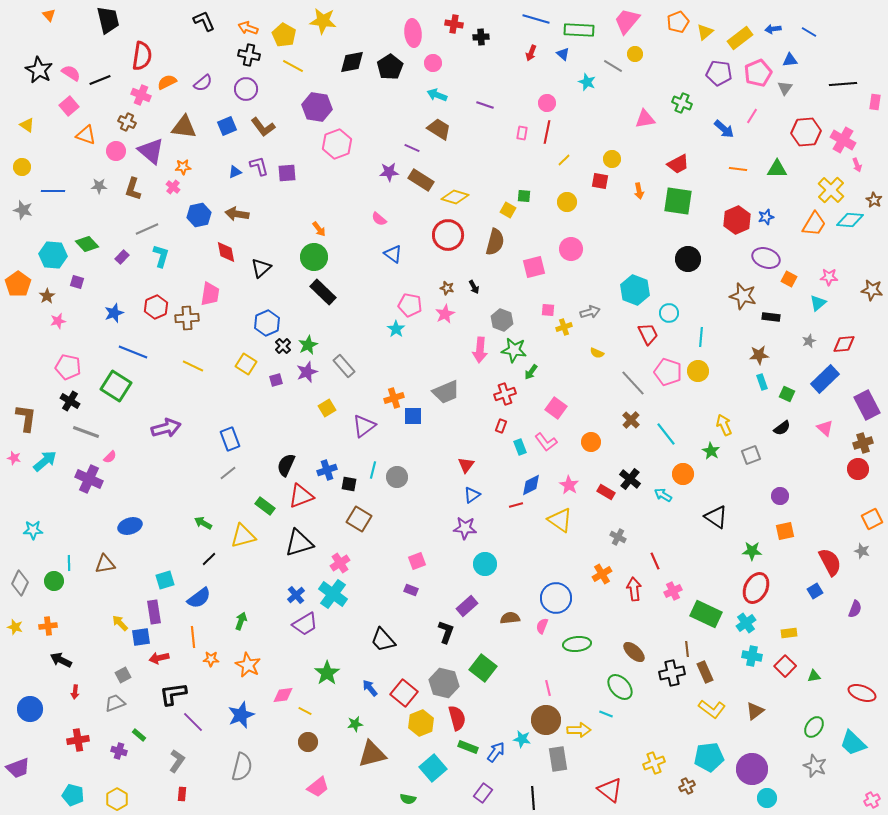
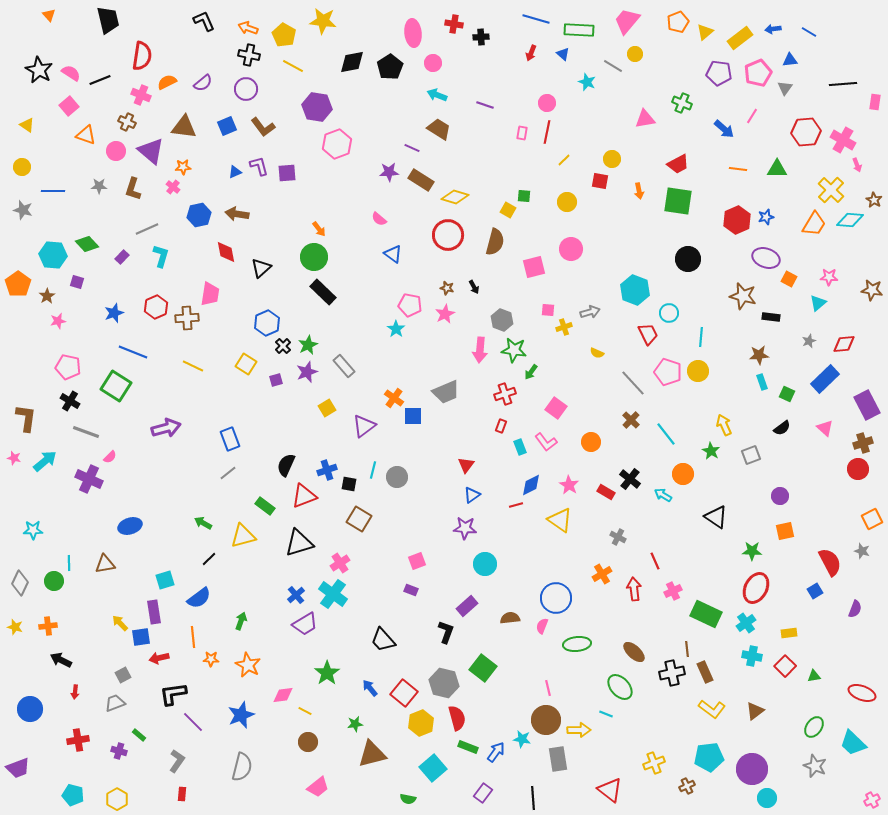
orange cross at (394, 398): rotated 36 degrees counterclockwise
red triangle at (301, 496): moved 3 px right
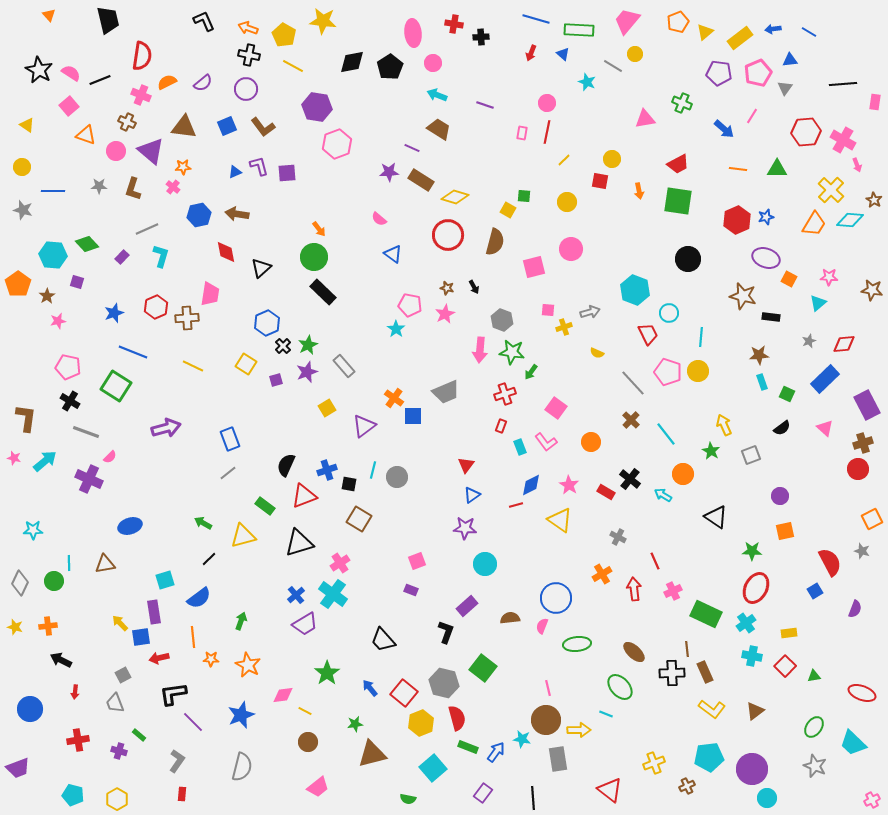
green star at (514, 350): moved 2 px left, 2 px down
black cross at (672, 673): rotated 10 degrees clockwise
gray trapezoid at (115, 703): rotated 90 degrees counterclockwise
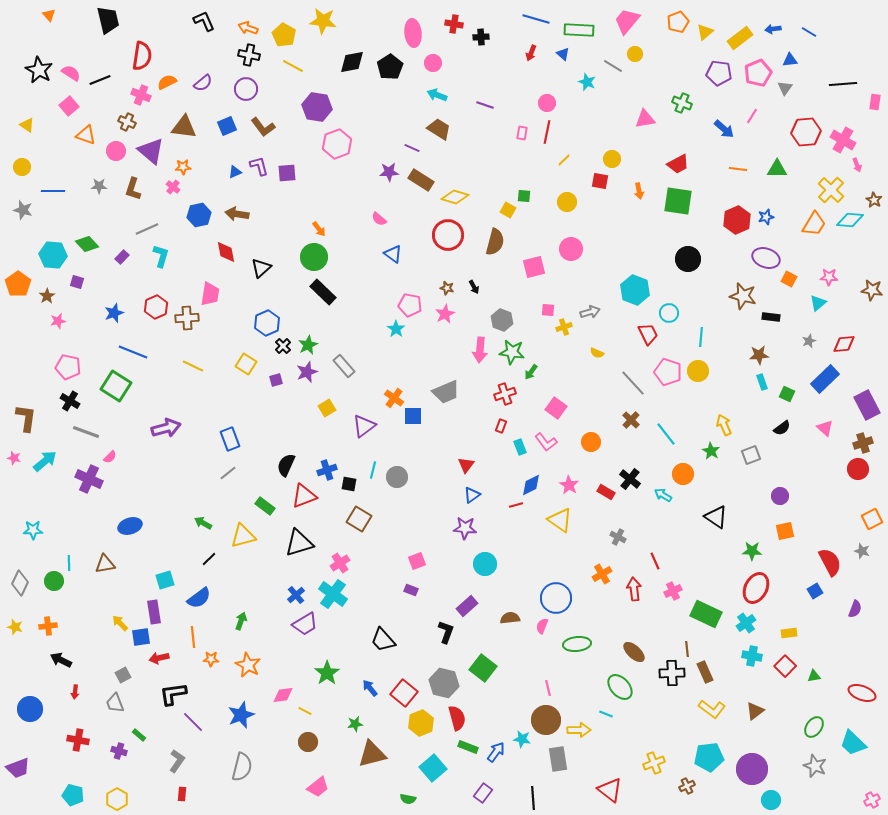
red cross at (78, 740): rotated 20 degrees clockwise
cyan circle at (767, 798): moved 4 px right, 2 px down
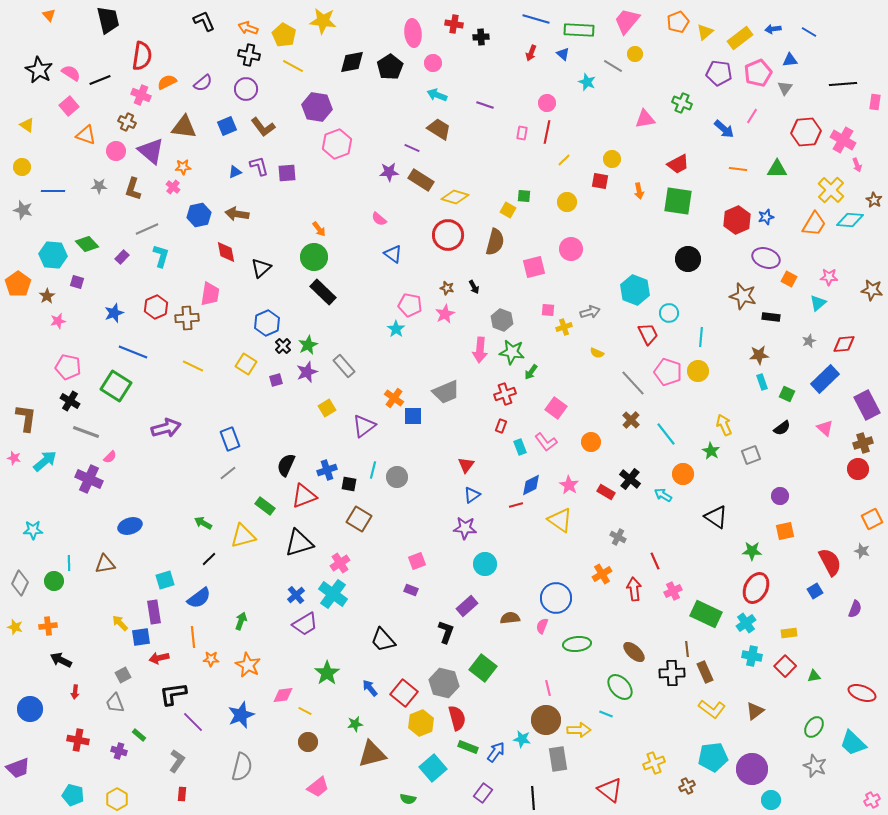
cyan pentagon at (709, 757): moved 4 px right
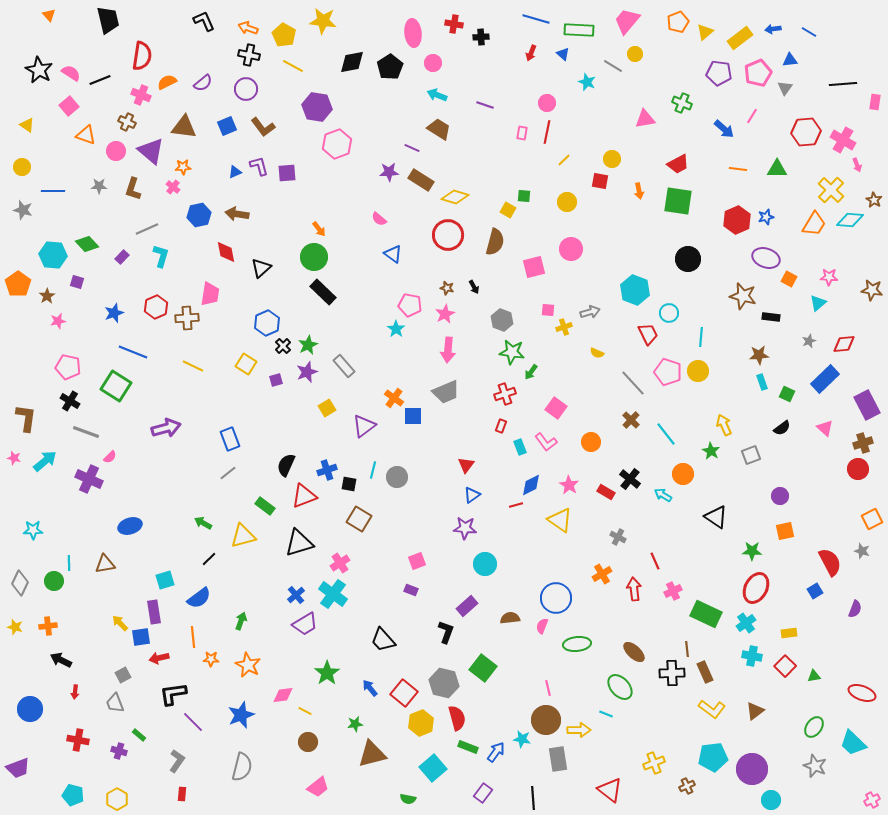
pink arrow at (480, 350): moved 32 px left
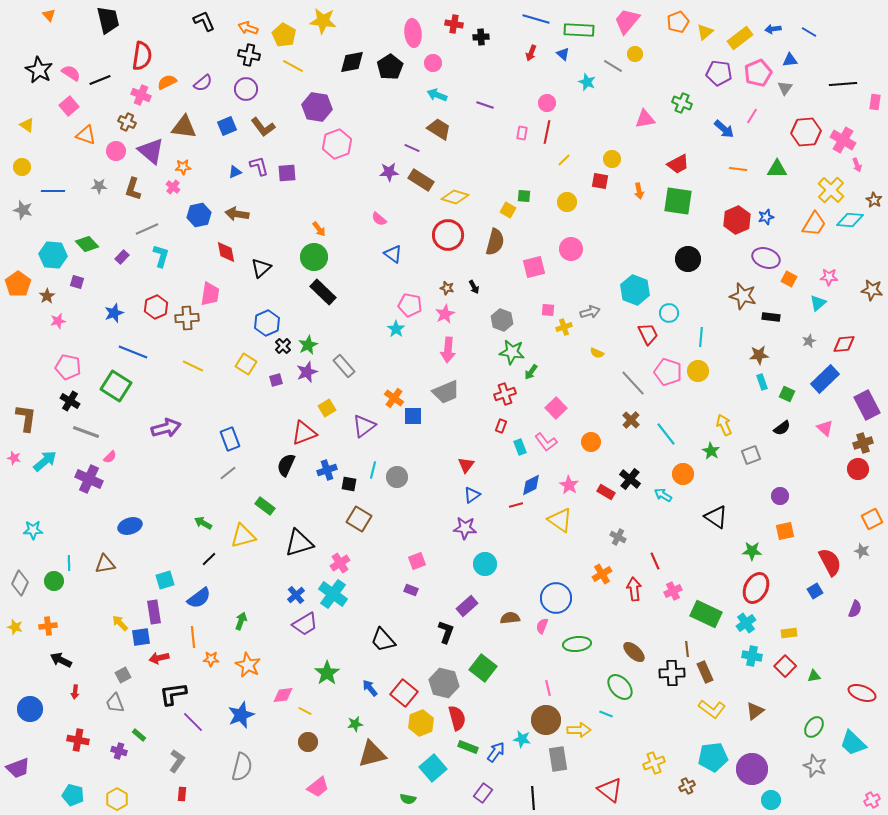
pink square at (556, 408): rotated 10 degrees clockwise
red triangle at (304, 496): moved 63 px up
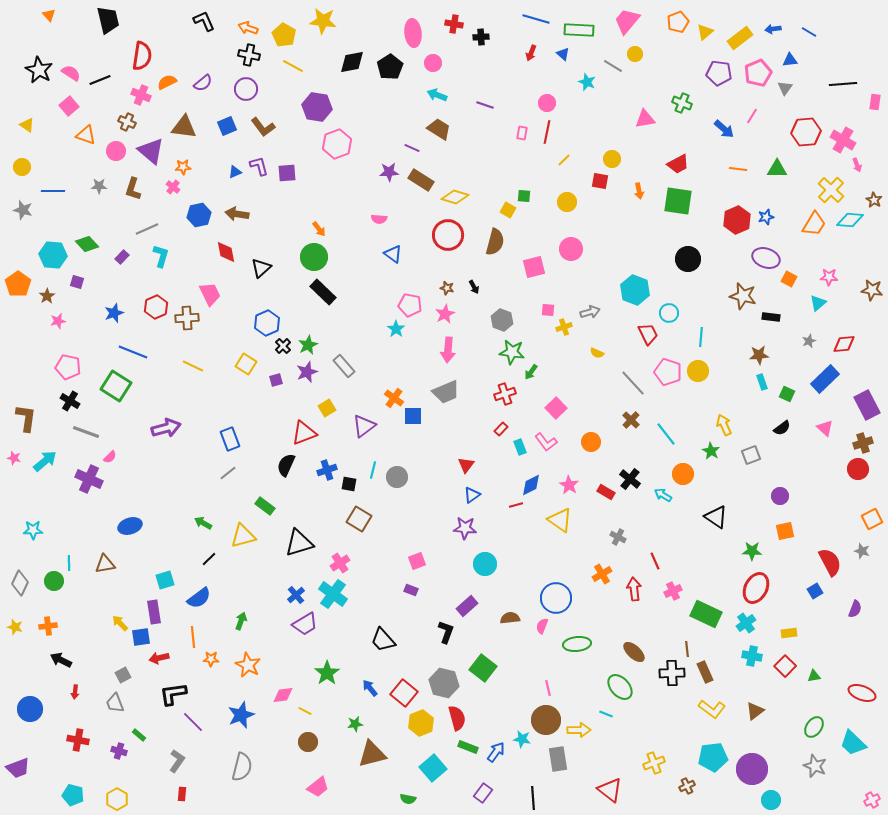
pink semicircle at (379, 219): rotated 35 degrees counterclockwise
pink trapezoid at (210, 294): rotated 35 degrees counterclockwise
red rectangle at (501, 426): moved 3 px down; rotated 24 degrees clockwise
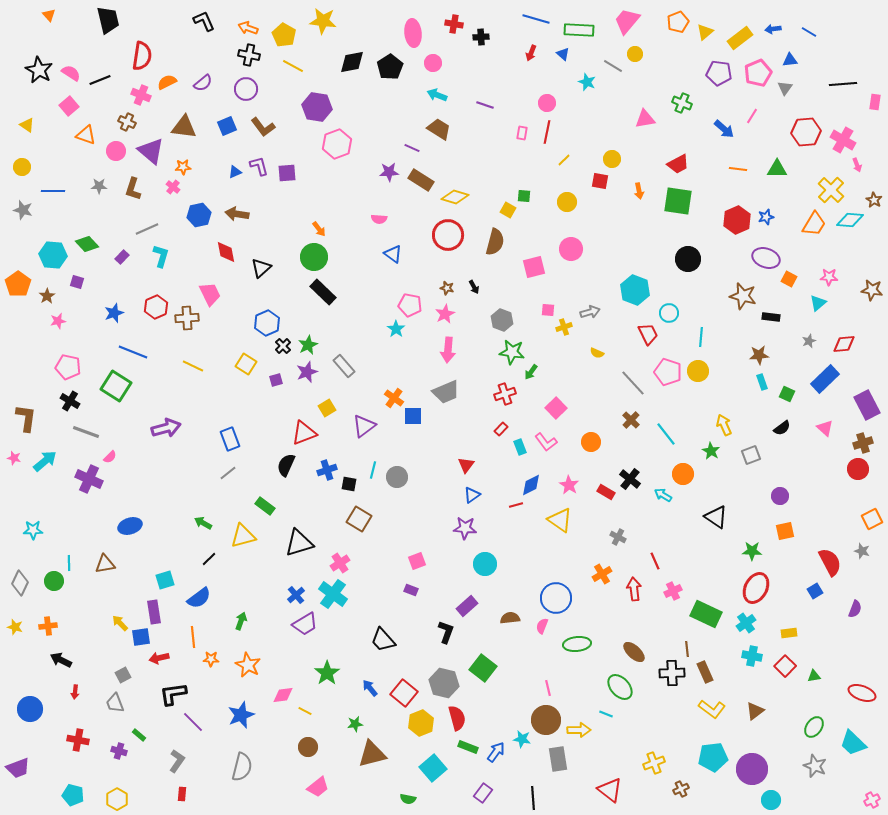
brown circle at (308, 742): moved 5 px down
brown cross at (687, 786): moved 6 px left, 3 px down
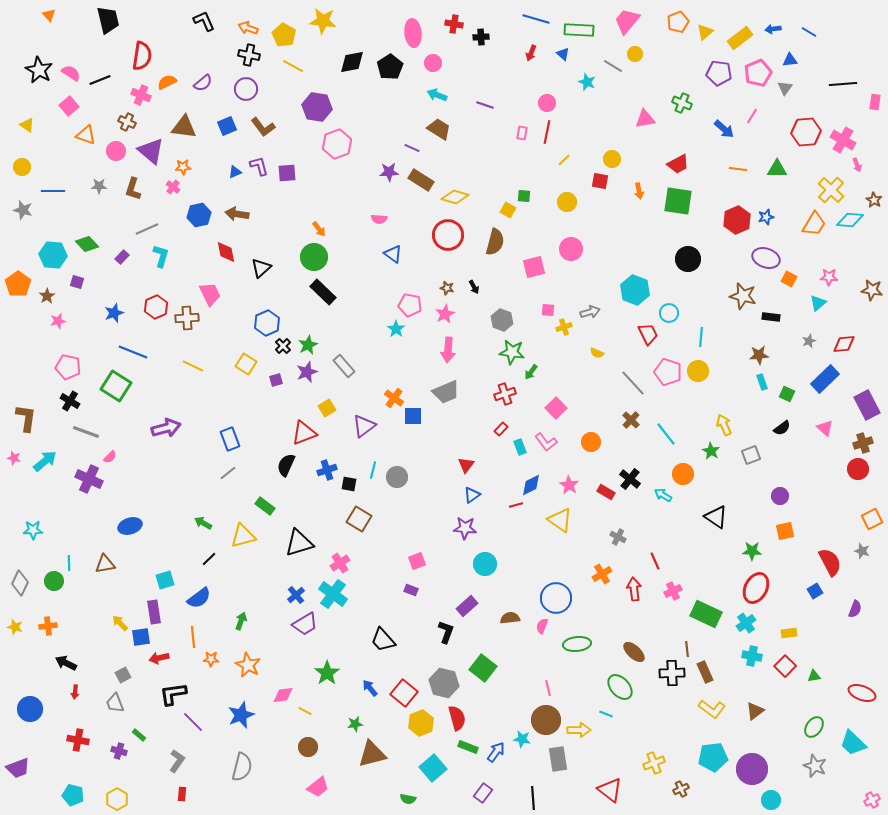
black arrow at (61, 660): moved 5 px right, 3 px down
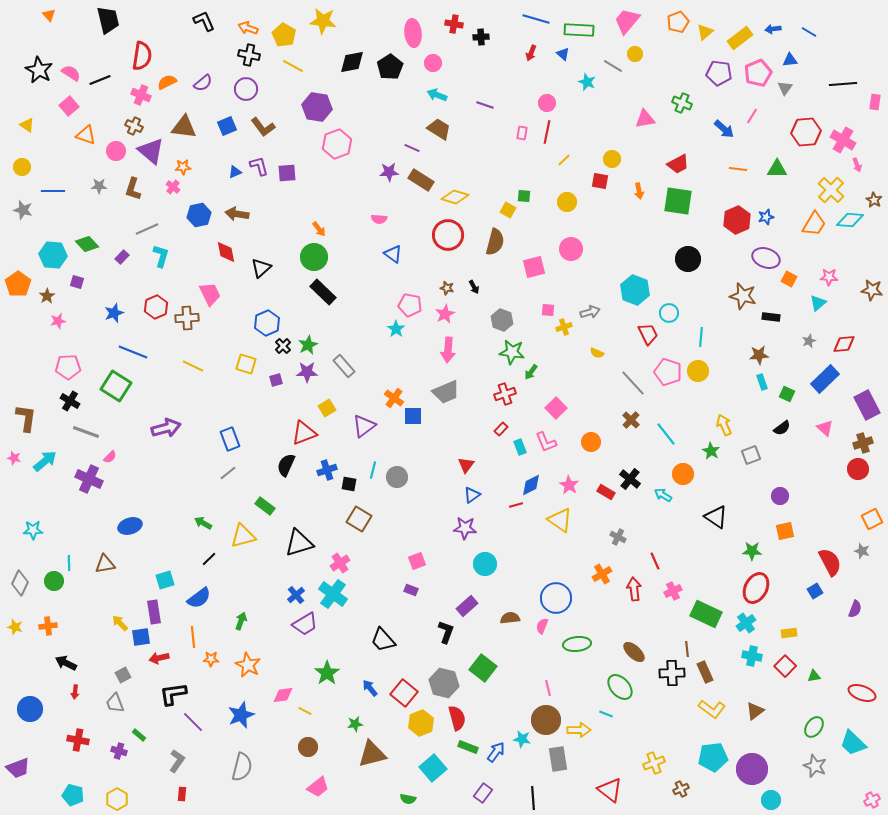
brown cross at (127, 122): moved 7 px right, 4 px down
yellow square at (246, 364): rotated 15 degrees counterclockwise
pink pentagon at (68, 367): rotated 15 degrees counterclockwise
purple star at (307, 372): rotated 20 degrees clockwise
pink L-shape at (546, 442): rotated 15 degrees clockwise
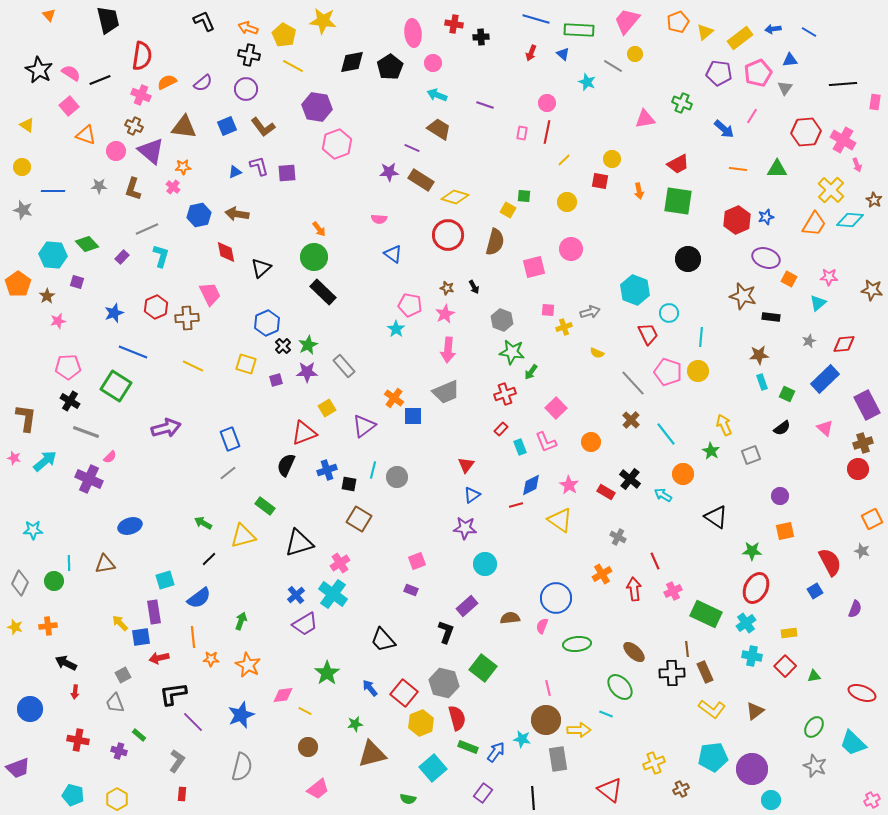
pink trapezoid at (318, 787): moved 2 px down
